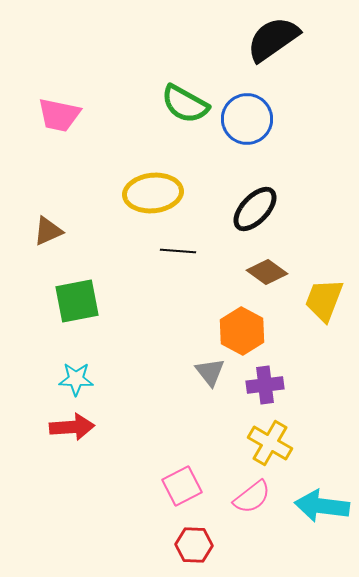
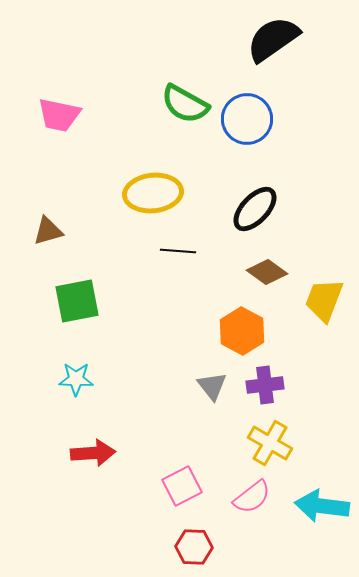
brown triangle: rotated 8 degrees clockwise
gray triangle: moved 2 px right, 14 px down
red arrow: moved 21 px right, 26 px down
red hexagon: moved 2 px down
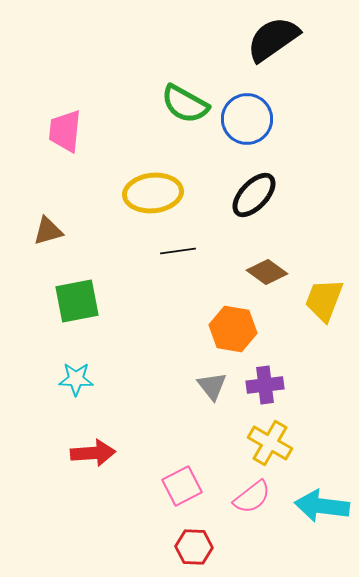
pink trapezoid: moved 6 px right, 16 px down; rotated 84 degrees clockwise
black ellipse: moved 1 px left, 14 px up
black line: rotated 12 degrees counterclockwise
orange hexagon: moved 9 px left, 2 px up; rotated 18 degrees counterclockwise
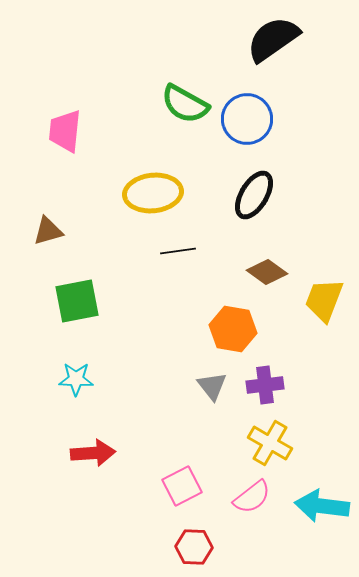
black ellipse: rotated 12 degrees counterclockwise
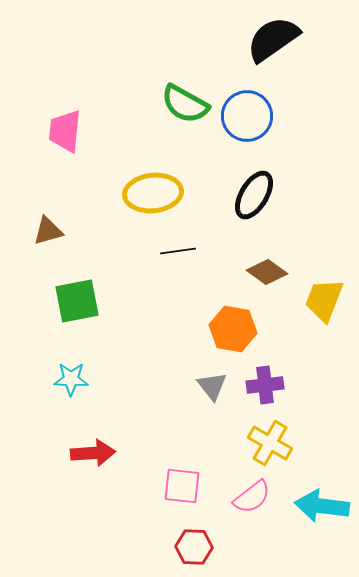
blue circle: moved 3 px up
cyan star: moved 5 px left
pink square: rotated 33 degrees clockwise
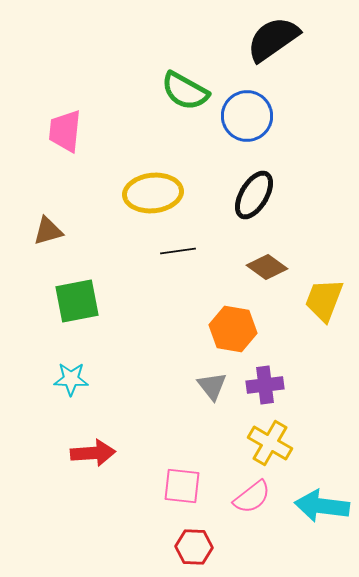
green semicircle: moved 13 px up
brown diamond: moved 5 px up
